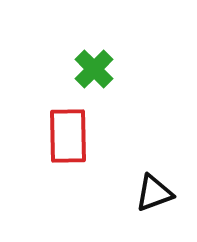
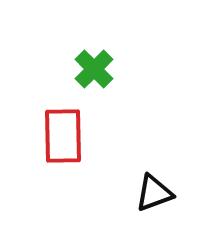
red rectangle: moved 5 px left
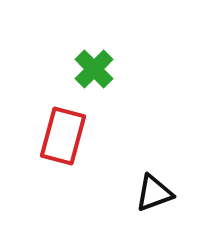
red rectangle: rotated 16 degrees clockwise
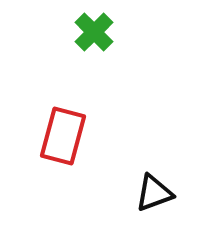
green cross: moved 37 px up
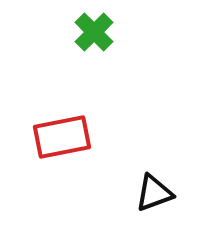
red rectangle: moved 1 px left, 1 px down; rotated 64 degrees clockwise
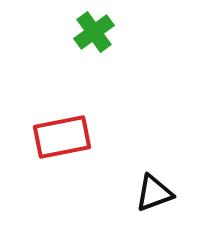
green cross: rotated 9 degrees clockwise
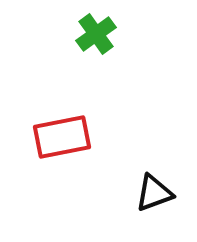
green cross: moved 2 px right, 2 px down
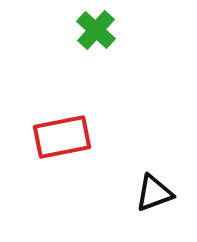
green cross: moved 4 px up; rotated 12 degrees counterclockwise
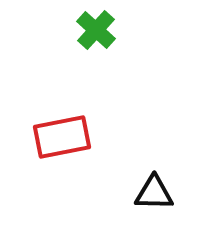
black triangle: rotated 21 degrees clockwise
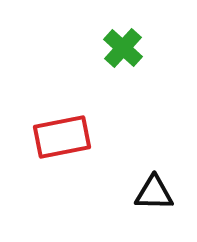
green cross: moved 27 px right, 18 px down
